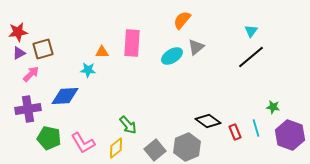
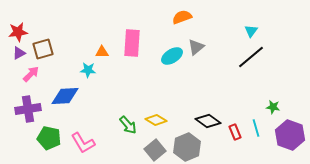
orange semicircle: moved 3 px up; rotated 30 degrees clockwise
yellow diamond: moved 40 px right, 28 px up; rotated 70 degrees clockwise
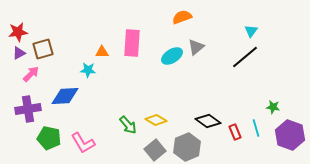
black line: moved 6 px left
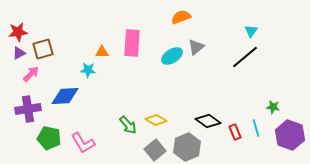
orange semicircle: moved 1 px left
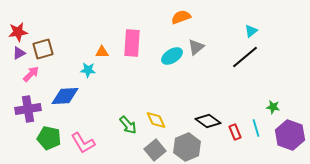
cyan triangle: rotated 16 degrees clockwise
yellow diamond: rotated 35 degrees clockwise
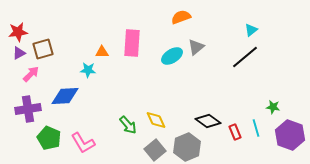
cyan triangle: moved 1 px up
green pentagon: rotated 10 degrees clockwise
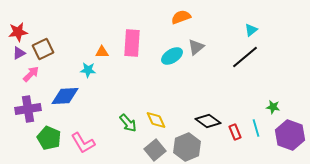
brown square: rotated 10 degrees counterclockwise
green arrow: moved 2 px up
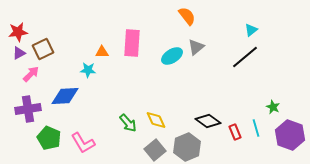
orange semicircle: moved 6 px right, 1 px up; rotated 72 degrees clockwise
green star: rotated 16 degrees clockwise
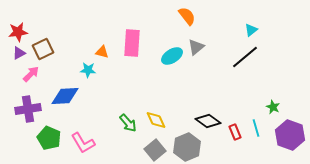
orange triangle: rotated 16 degrees clockwise
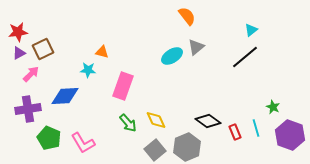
pink rectangle: moved 9 px left, 43 px down; rotated 16 degrees clockwise
